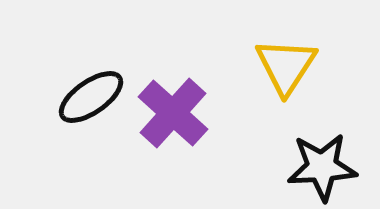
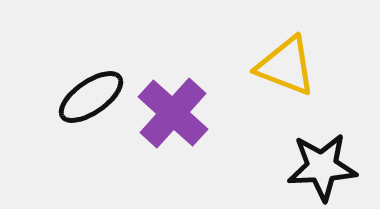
yellow triangle: rotated 42 degrees counterclockwise
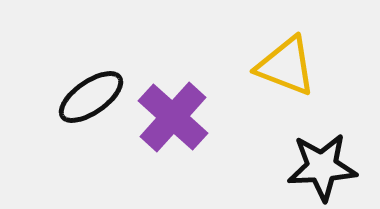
purple cross: moved 4 px down
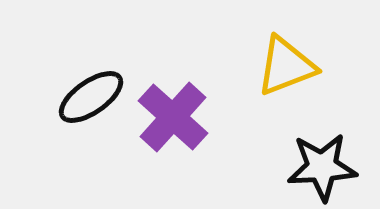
yellow triangle: rotated 42 degrees counterclockwise
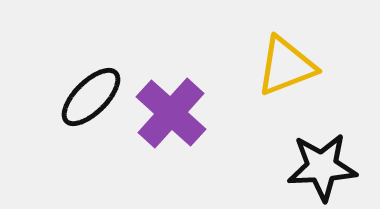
black ellipse: rotated 10 degrees counterclockwise
purple cross: moved 2 px left, 4 px up
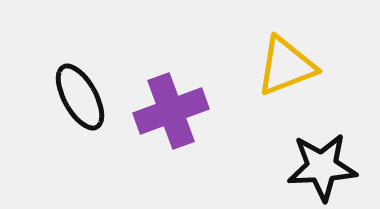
black ellipse: moved 11 px left; rotated 74 degrees counterclockwise
purple cross: moved 2 px up; rotated 28 degrees clockwise
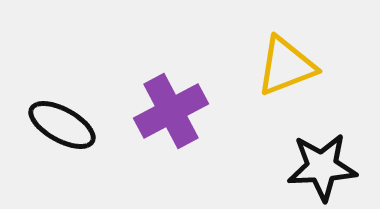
black ellipse: moved 18 px left, 28 px down; rotated 32 degrees counterclockwise
purple cross: rotated 8 degrees counterclockwise
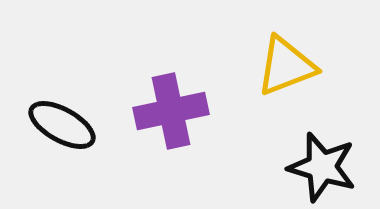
purple cross: rotated 16 degrees clockwise
black star: rotated 20 degrees clockwise
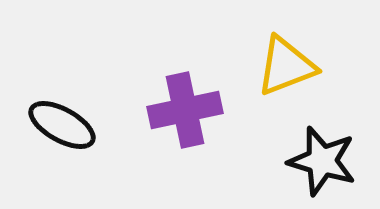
purple cross: moved 14 px right, 1 px up
black star: moved 6 px up
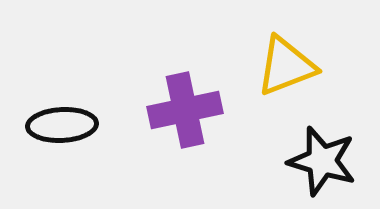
black ellipse: rotated 32 degrees counterclockwise
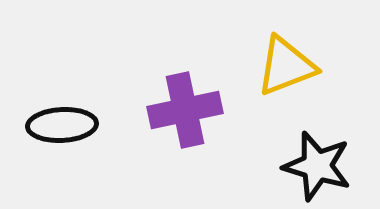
black star: moved 5 px left, 5 px down
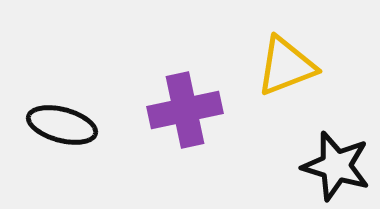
black ellipse: rotated 18 degrees clockwise
black star: moved 19 px right
